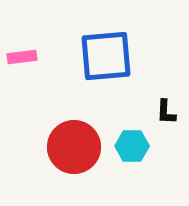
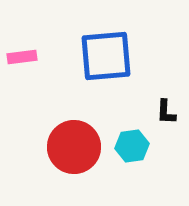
cyan hexagon: rotated 8 degrees counterclockwise
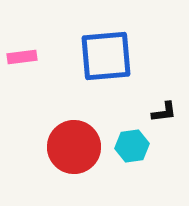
black L-shape: moved 2 px left; rotated 100 degrees counterclockwise
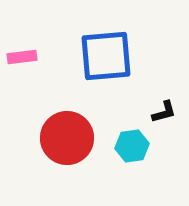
black L-shape: rotated 8 degrees counterclockwise
red circle: moved 7 px left, 9 px up
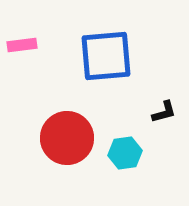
pink rectangle: moved 12 px up
cyan hexagon: moved 7 px left, 7 px down
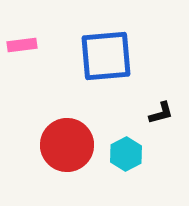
black L-shape: moved 3 px left, 1 px down
red circle: moved 7 px down
cyan hexagon: moved 1 px right, 1 px down; rotated 20 degrees counterclockwise
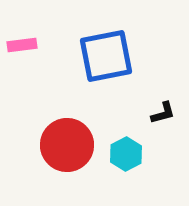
blue square: rotated 6 degrees counterclockwise
black L-shape: moved 2 px right
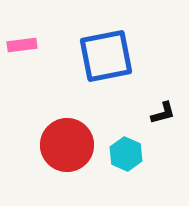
cyan hexagon: rotated 8 degrees counterclockwise
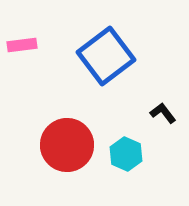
blue square: rotated 26 degrees counterclockwise
black L-shape: rotated 112 degrees counterclockwise
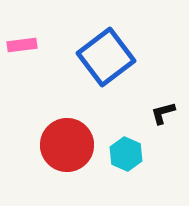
blue square: moved 1 px down
black L-shape: rotated 68 degrees counterclockwise
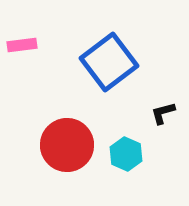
blue square: moved 3 px right, 5 px down
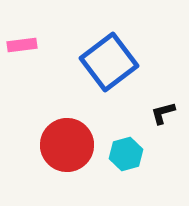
cyan hexagon: rotated 20 degrees clockwise
